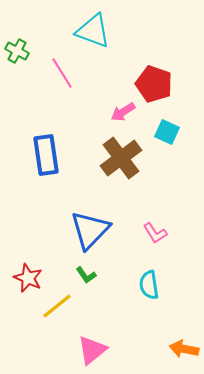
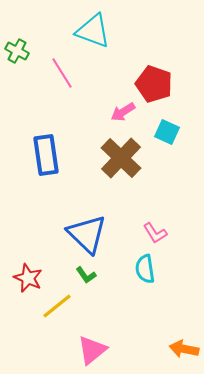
brown cross: rotated 9 degrees counterclockwise
blue triangle: moved 3 px left, 4 px down; rotated 30 degrees counterclockwise
cyan semicircle: moved 4 px left, 16 px up
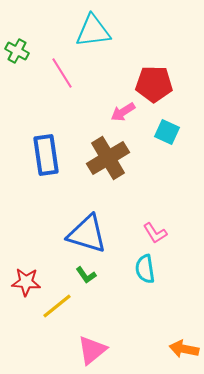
cyan triangle: rotated 27 degrees counterclockwise
red pentagon: rotated 18 degrees counterclockwise
brown cross: moved 13 px left; rotated 15 degrees clockwise
blue triangle: rotated 27 degrees counterclockwise
red star: moved 2 px left, 4 px down; rotated 20 degrees counterclockwise
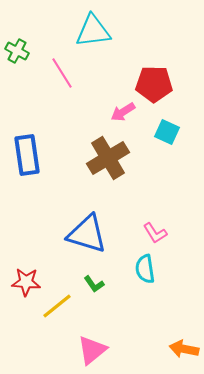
blue rectangle: moved 19 px left
green L-shape: moved 8 px right, 9 px down
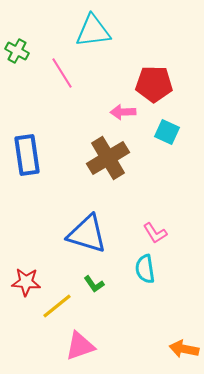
pink arrow: rotated 30 degrees clockwise
pink triangle: moved 12 px left, 4 px up; rotated 20 degrees clockwise
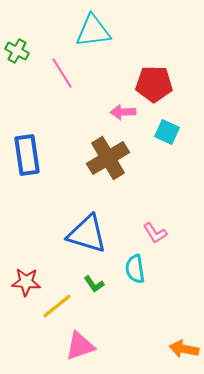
cyan semicircle: moved 10 px left
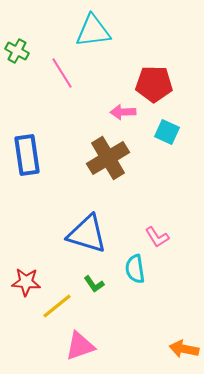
pink L-shape: moved 2 px right, 4 px down
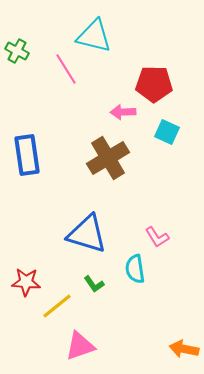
cyan triangle: moved 1 px right, 5 px down; rotated 21 degrees clockwise
pink line: moved 4 px right, 4 px up
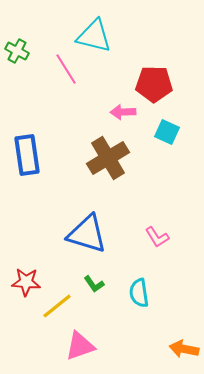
cyan semicircle: moved 4 px right, 24 px down
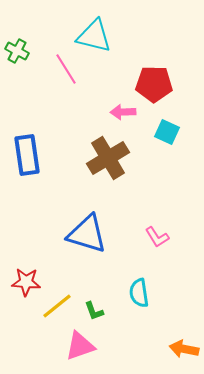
green L-shape: moved 27 px down; rotated 15 degrees clockwise
